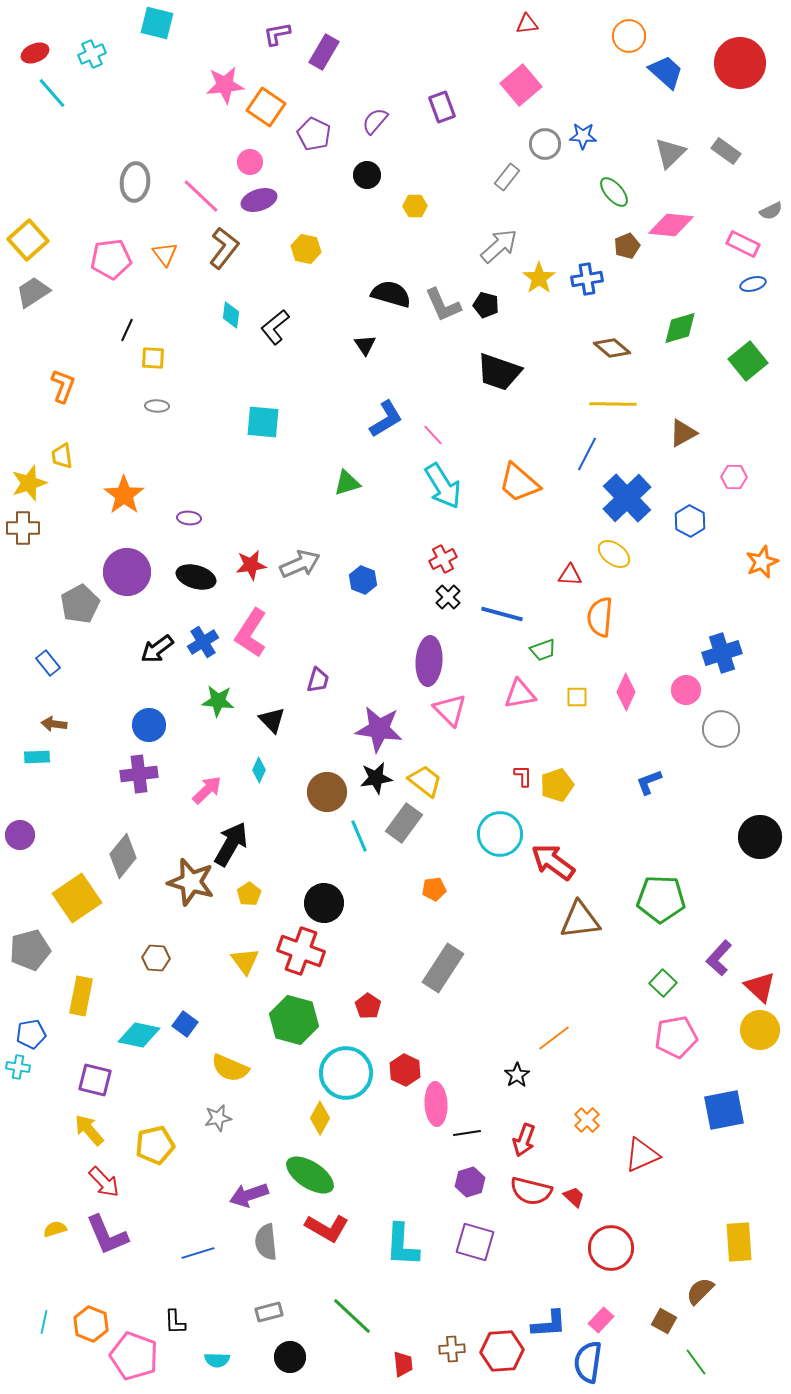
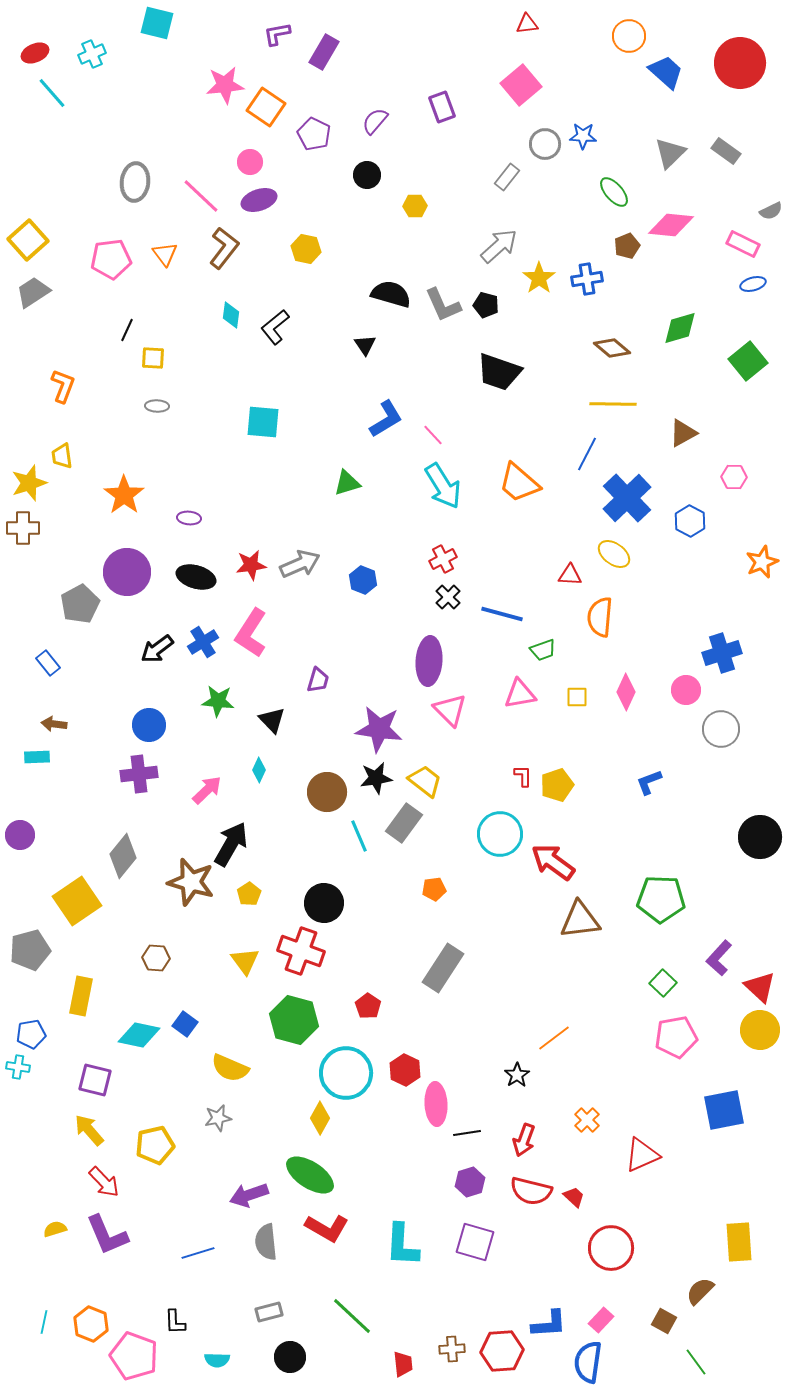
yellow square at (77, 898): moved 3 px down
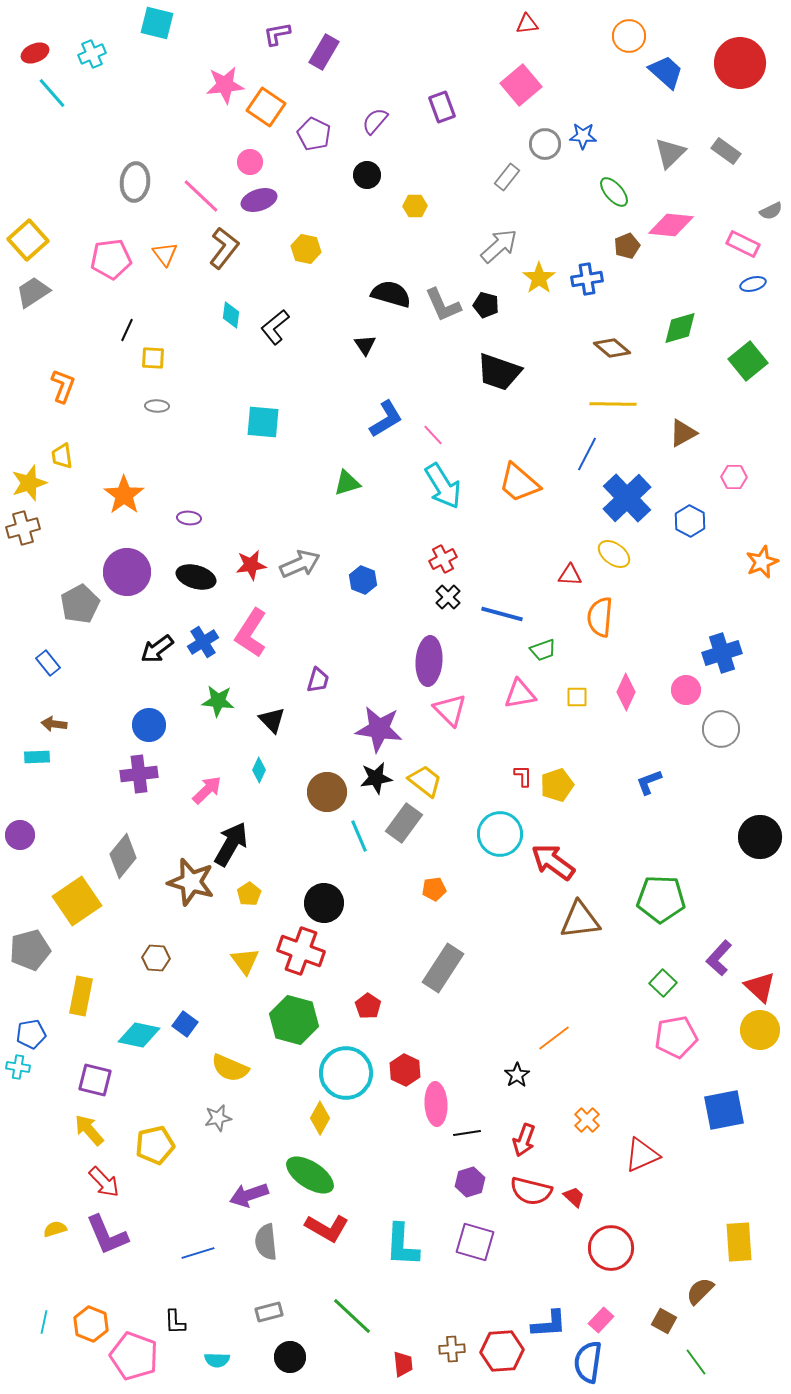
brown cross at (23, 528): rotated 16 degrees counterclockwise
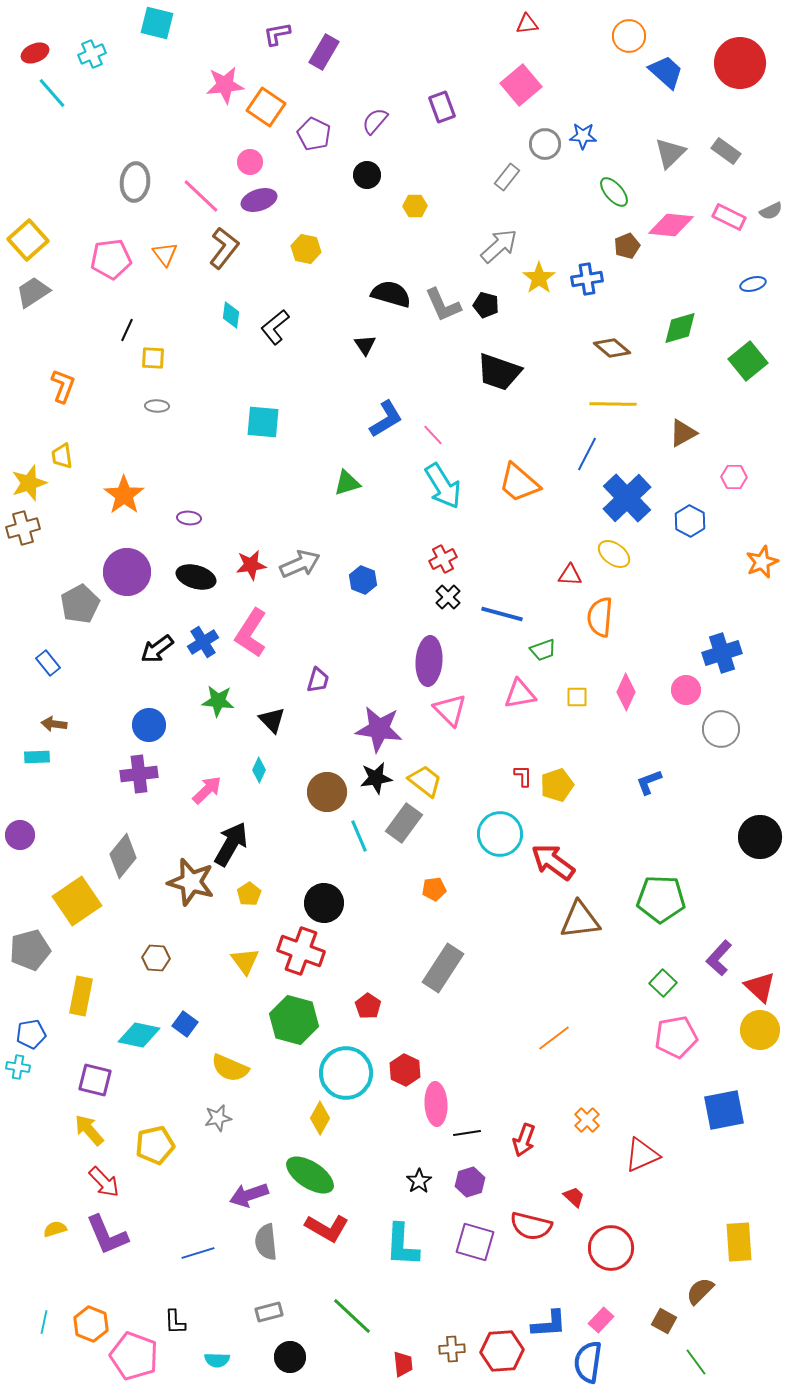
pink rectangle at (743, 244): moved 14 px left, 27 px up
black star at (517, 1075): moved 98 px left, 106 px down
red semicircle at (531, 1191): moved 35 px down
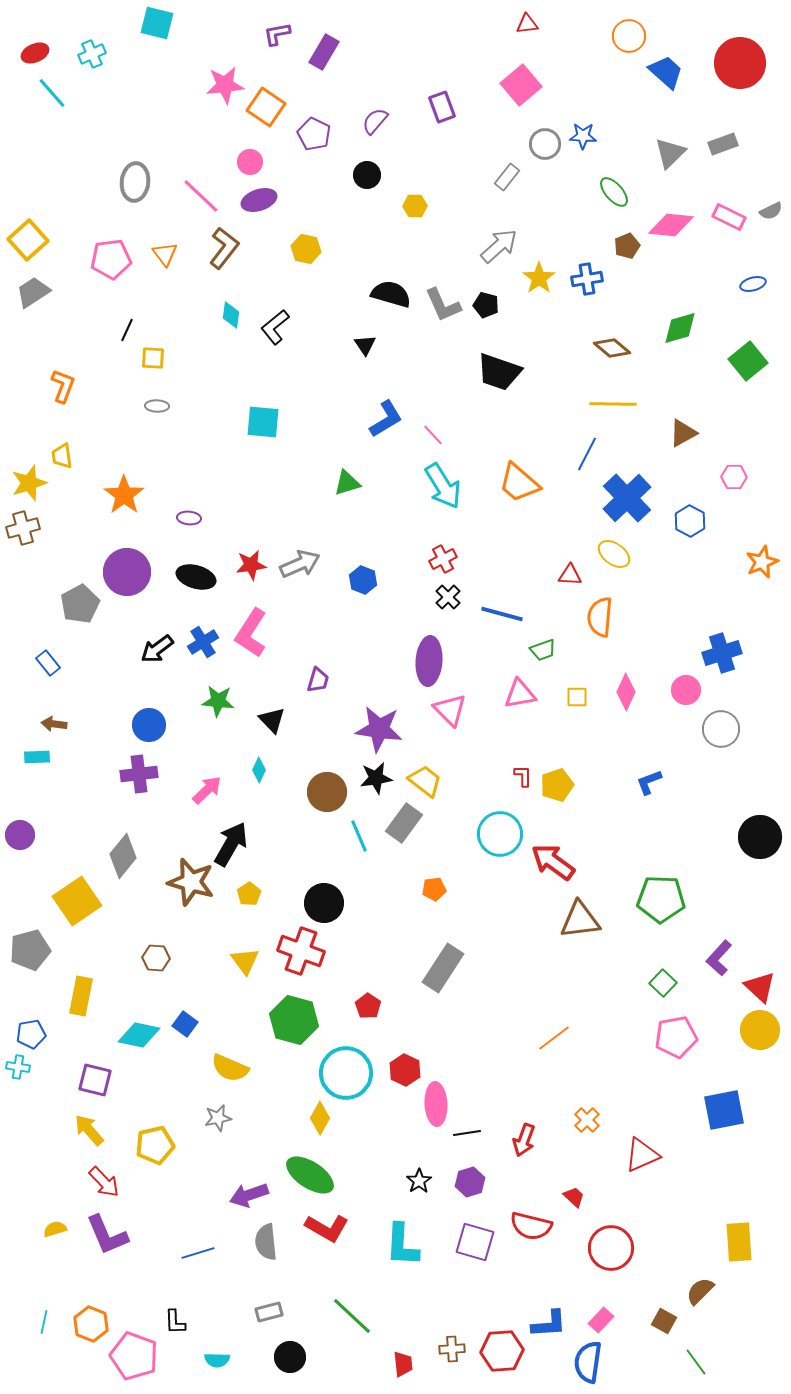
gray rectangle at (726, 151): moved 3 px left, 7 px up; rotated 56 degrees counterclockwise
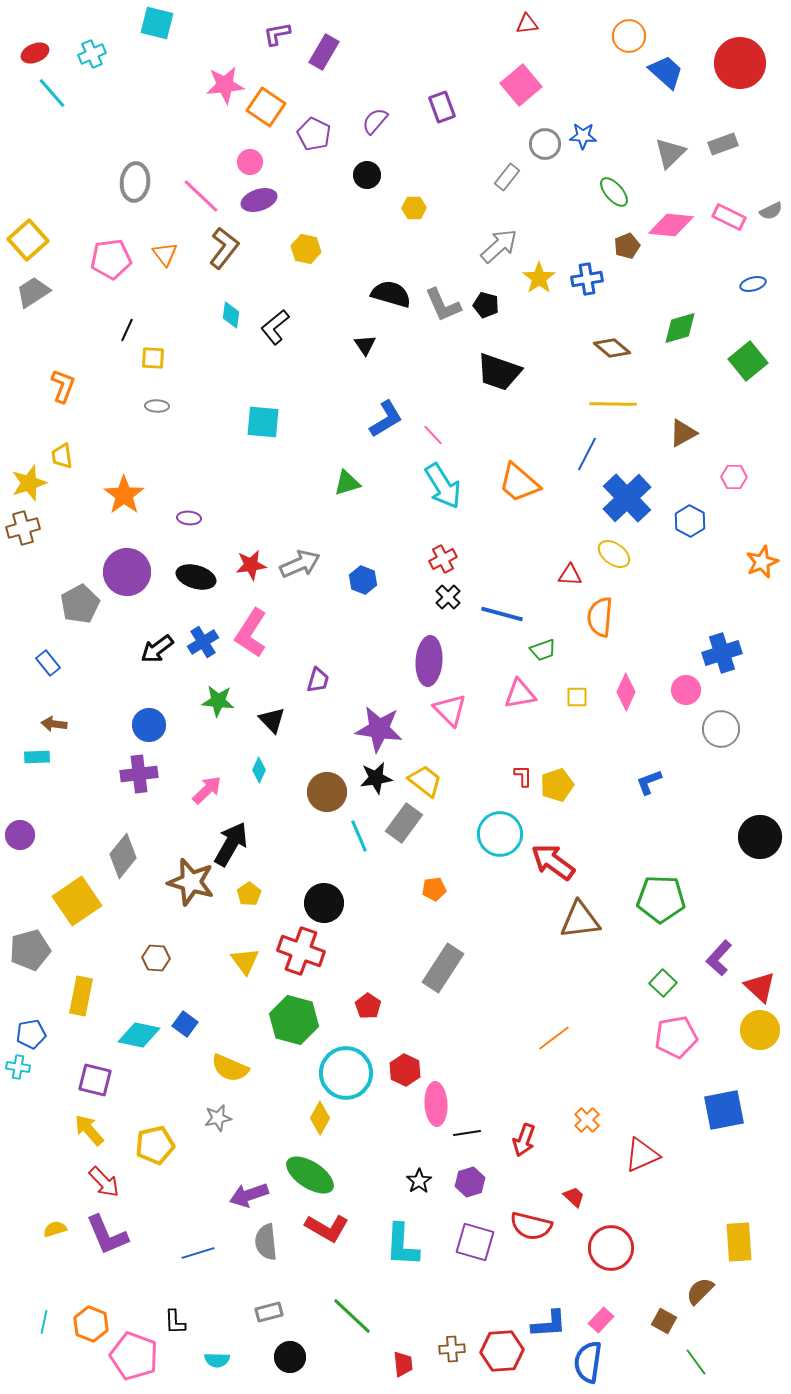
yellow hexagon at (415, 206): moved 1 px left, 2 px down
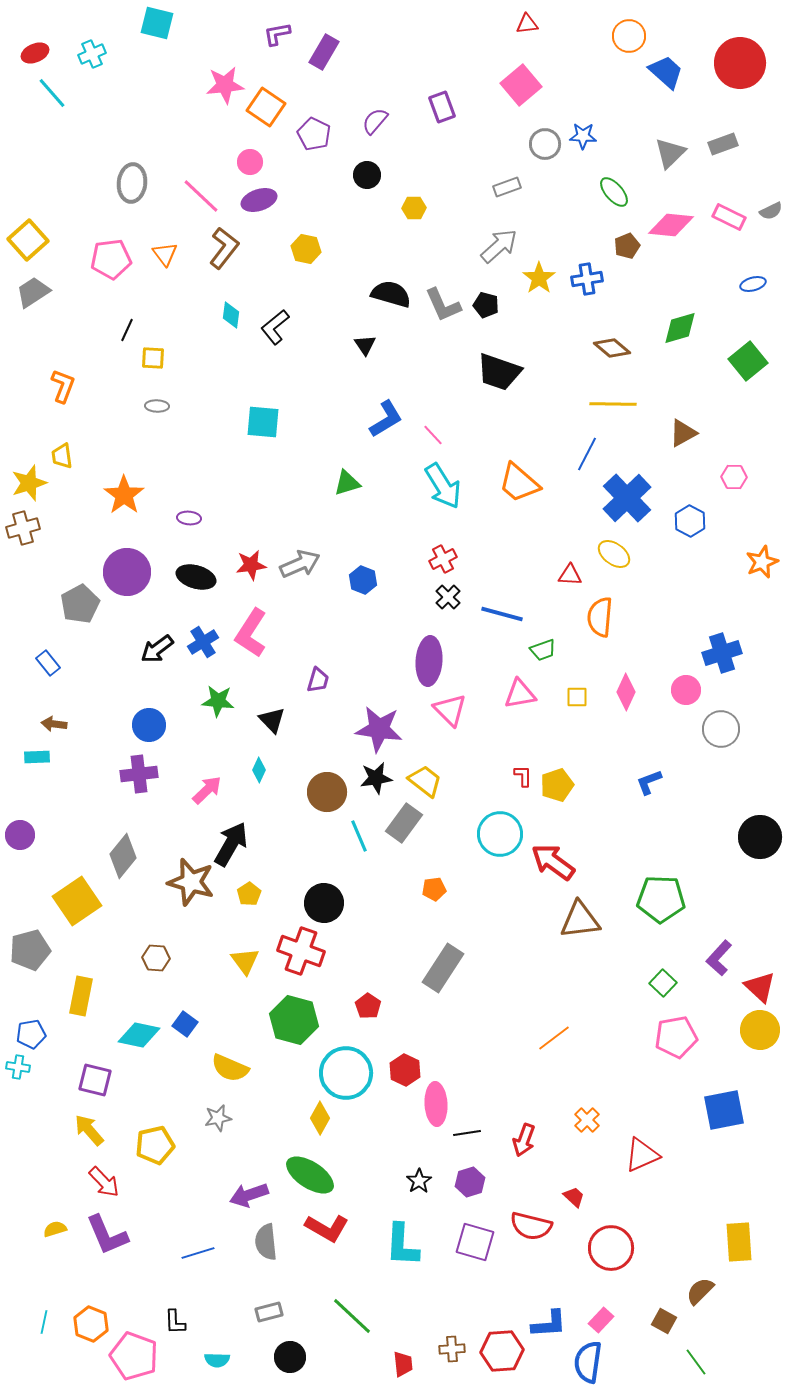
gray rectangle at (507, 177): moved 10 px down; rotated 32 degrees clockwise
gray ellipse at (135, 182): moved 3 px left, 1 px down
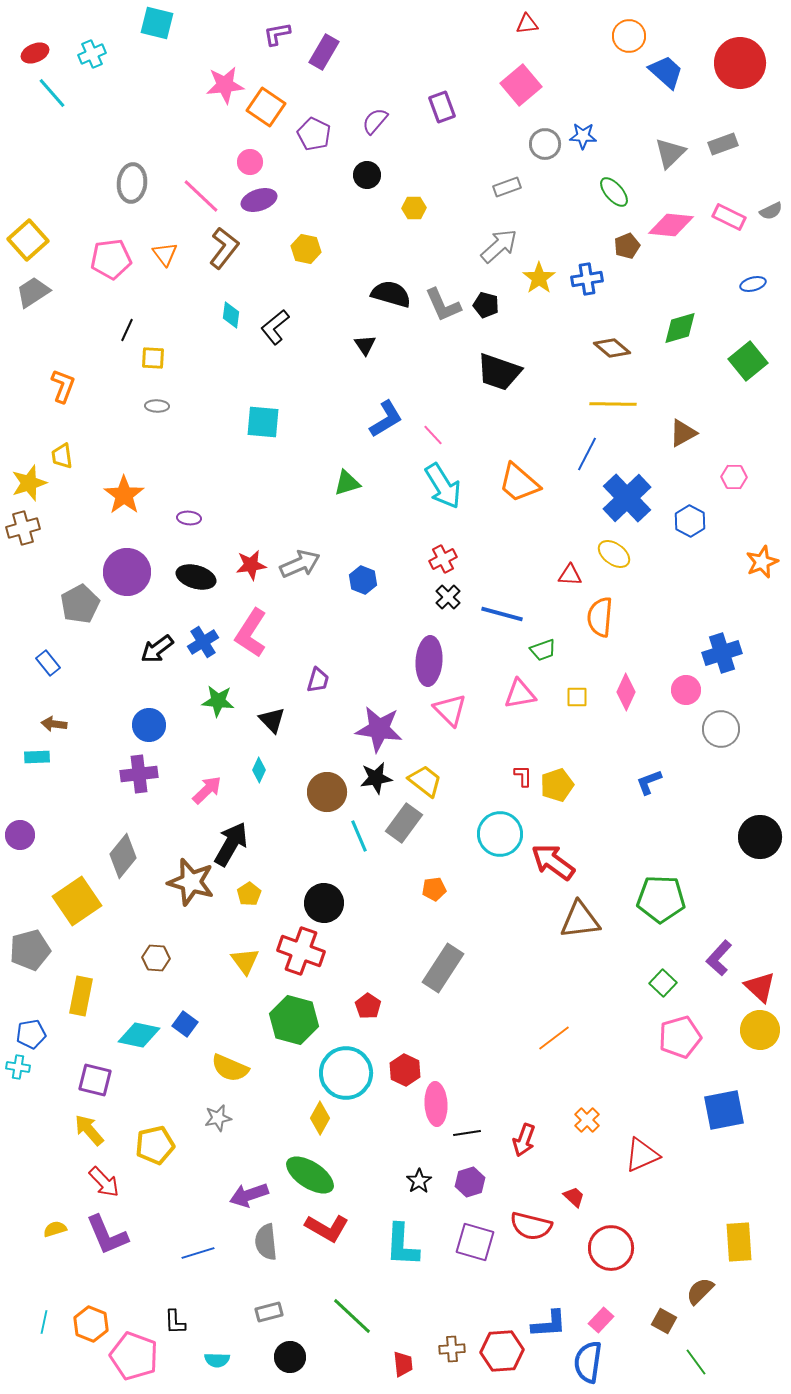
pink pentagon at (676, 1037): moved 4 px right; rotated 6 degrees counterclockwise
